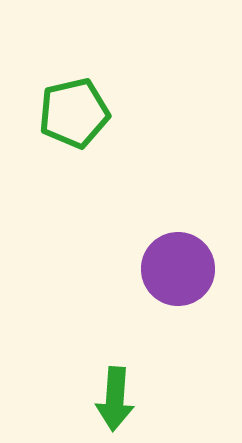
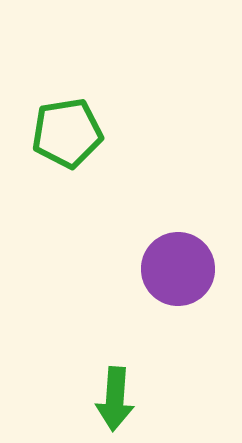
green pentagon: moved 7 px left, 20 px down; rotated 4 degrees clockwise
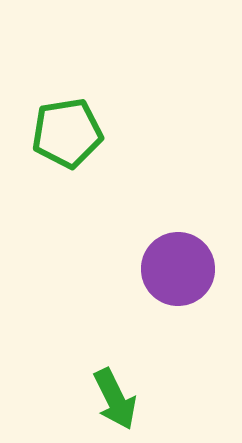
green arrow: rotated 30 degrees counterclockwise
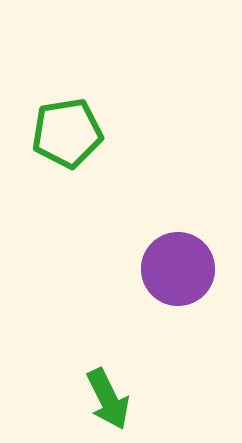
green arrow: moved 7 px left
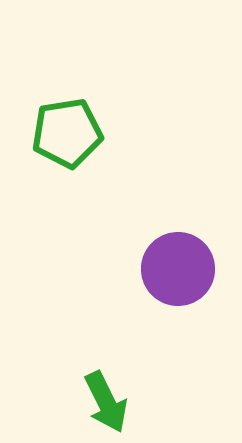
green arrow: moved 2 px left, 3 px down
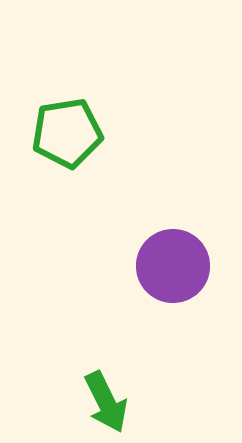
purple circle: moved 5 px left, 3 px up
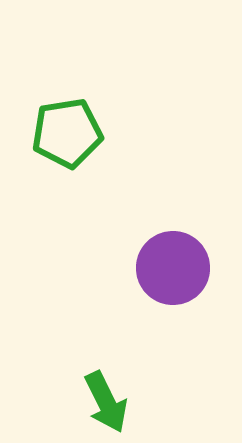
purple circle: moved 2 px down
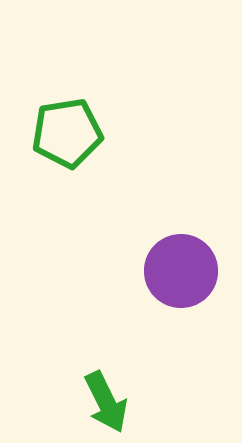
purple circle: moved 8 px right, 3 px down
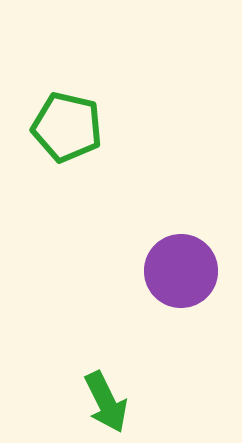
green pentagon: moved 6 px up; rotated 22 degrees clockwise
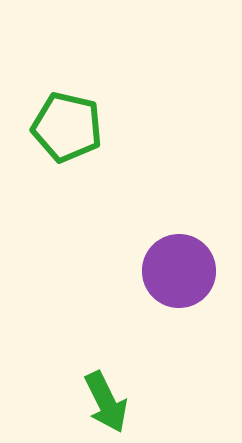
purple circle: moved 2 px left
